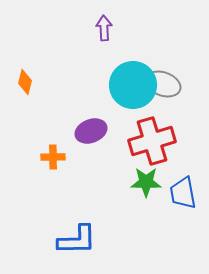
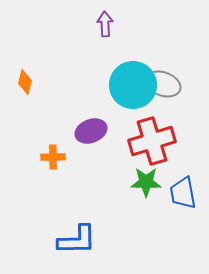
purple arrow: moved 1 px right, 4 px up
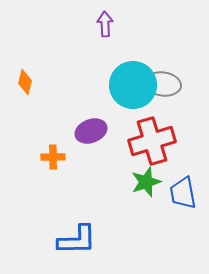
gray ellipse: rotated 12 degrees counterclockwise
green star: rotated 20 degrees counterclockwise
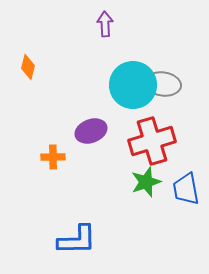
orange diamond: moved 3 px right, 15 px up
blue trapezoid: moved 3 px right, 4 px up
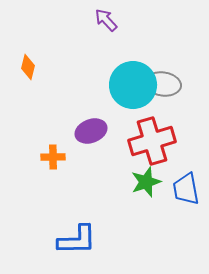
purple arrow: moved 1 px right, 4 px up; rotated 40 degrees counterclockwise
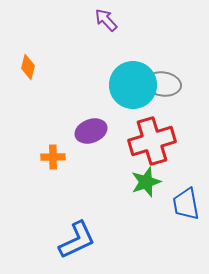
blue trapezoid: moved 15 px down
blue L-shape: rotated 24 degrees counterclockwise
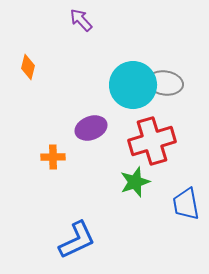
purple arrow: moved 25 px left
gray ellipse: moved 2 px right, 1 px up
purple ellipse: moved 3 px up
green star: moved 11 px left
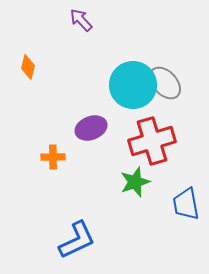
gray ellipse: rotated 40 degrees clockwise
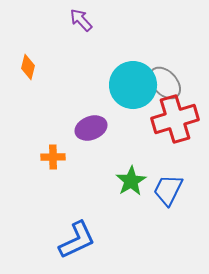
red cross: moved 23 px right, 22 px up
green star: moved 4 px left, 1 px up; rotated 12 degrees counterclockwise
blue trapezoid: moved 18 px left, 14 px up; rotated 36 degrees clockwise
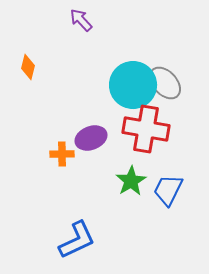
red cross: moved 29 px left, 10 px down; rotated 27 degrees clockwise
purple ellipse: moved 10 px down
orange cross: moved 9 px right, 3 px up
